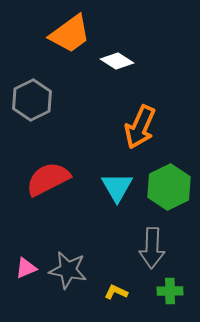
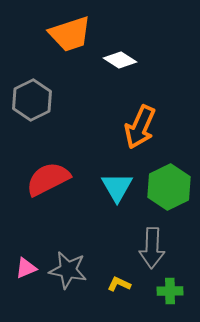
orange trapezoid: rotated 18 degrees clockwise
white diamond: moved 3 px right, 1 px up
yellow L-shape: moved 3 px right, 8 px up
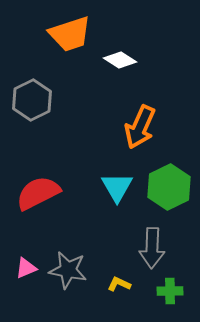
red semicircle: moved 10 px left, 14 px down
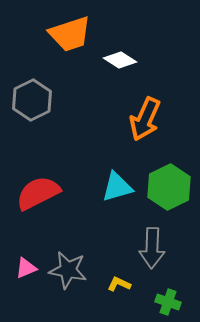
orange arrow: moved 5 px right, 8 px up
cyan triangle: rotated 44 degrees clockwise
green cross: moved 2 px left, 11 px down; rotated 20 degrees clockwise
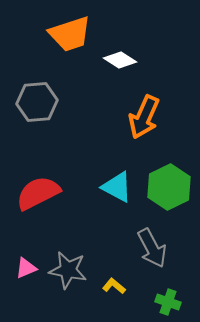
gray hexagon: moved 5 px right, 2 px down; rotated 21 degrees clockwise
orange arrow: moved 1 px left, 2 px up
cyan triangle: rotated 44 degrees clockwise
gray arrow: rotated 30 degrees counterclockwise
yellow L-shape: moved 5 px left, 2 px down; rotated 15 degrees clockwise
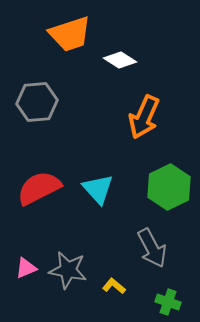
cyan triangle: moved 19 px left, 2 px down; rotated 20 degrees clockwise
red semicircle: moved 1 px right, 5 px up
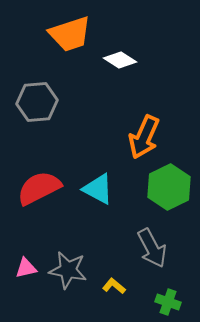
orange arrow: moved 20 px down
cyan triangle: rotated 20 degrees counterclockwise
pink triangle: rotated 10 degrees clockwise
